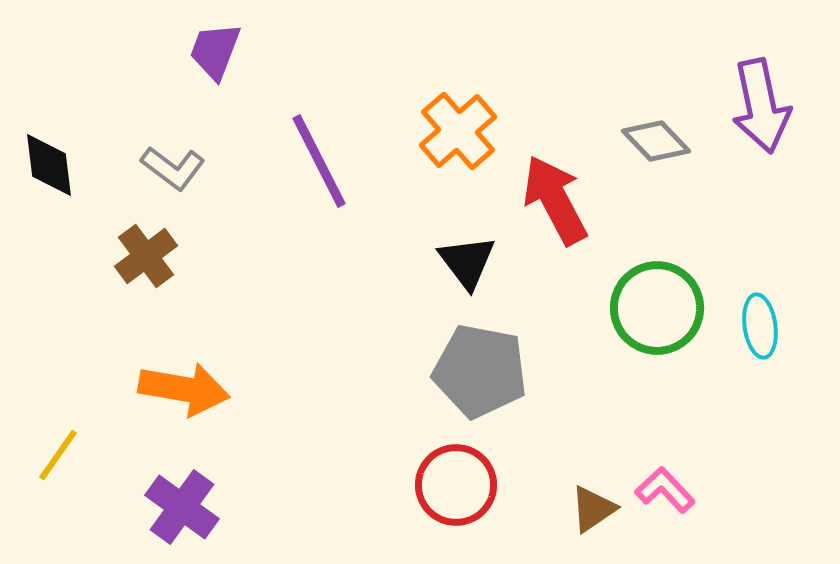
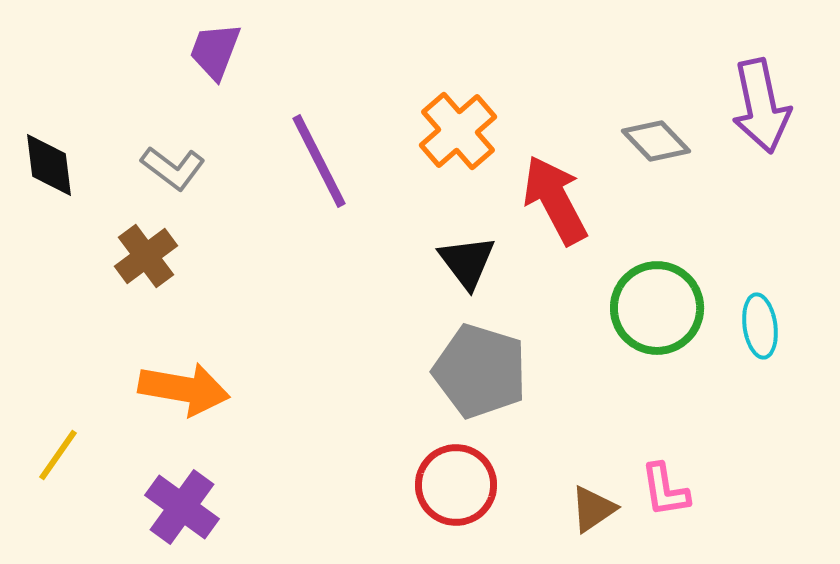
gray pentagon: rotated 6 degrees clockwise
pink L-shape: rotated 146 degrees counterclockwise
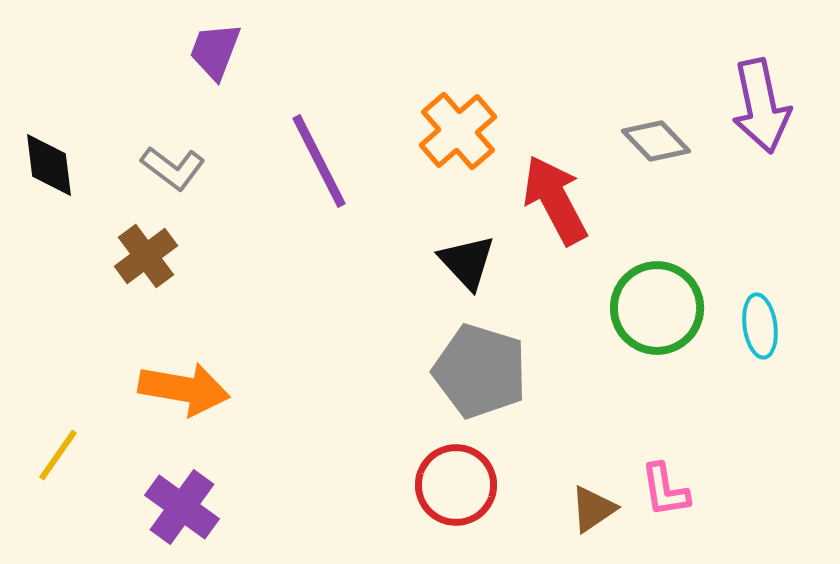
black triangle: rotated 6 degrees counterclockwise
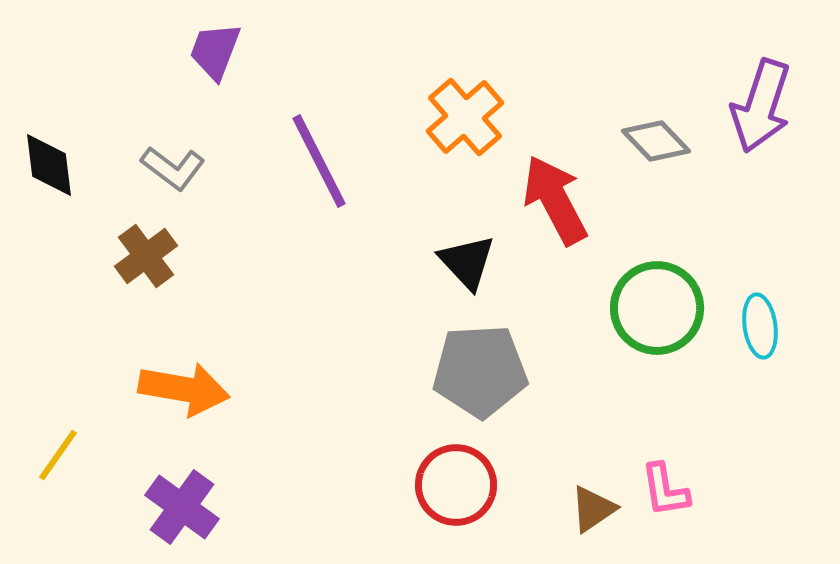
purple arrow: rotated 30 degrees clockwise
orange cross: moved 7 px right, 14 px up
gray pentagon: rotated 20 degrees counterclockwise
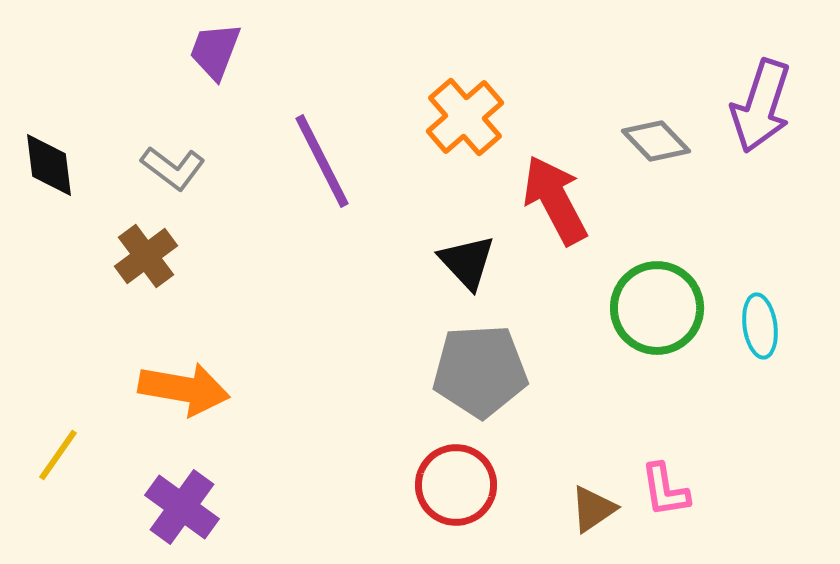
purple line: moved 3 px right
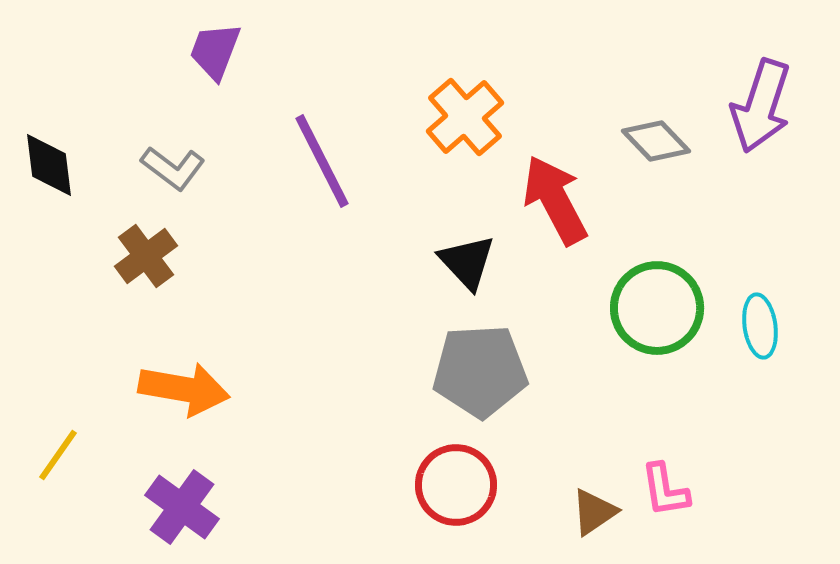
brown triangle: moved 1 px right, 3 px down
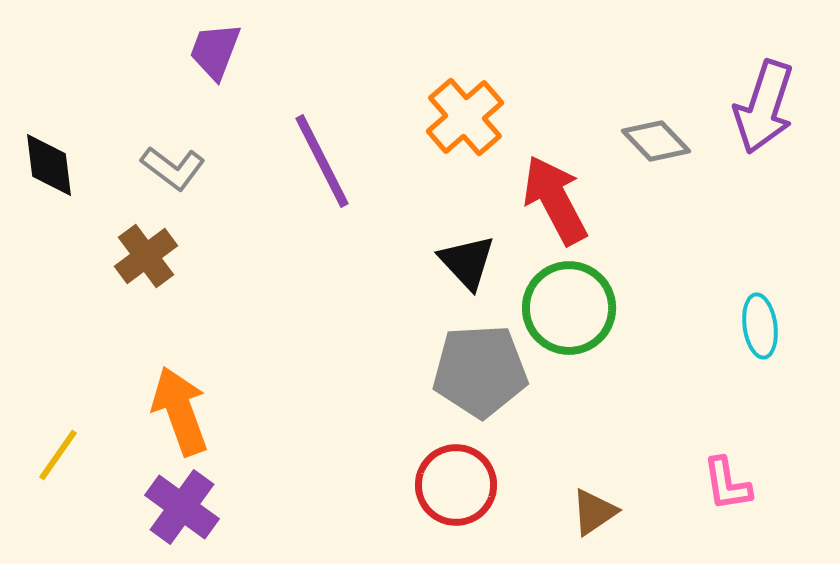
purple arrow: moved 3 px right, 1 px down
green circle: moved 88 px left
orange arrow: moved 4 px left, 22 px down; rotated 120 degrees counterclockwise
pink L-shape: moved 62 px right, 6 px up
